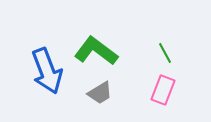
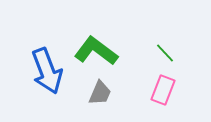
green line: rotated 15 degrees counterclockwise
gray trapezoid: rotated 36 degrees counterclockwise
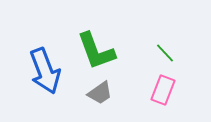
green L-shape: rotated 147 degrees counterclockwise
blue arrow: moved 2 px left
gray trapezoid: rotated 32 degrees clockwise
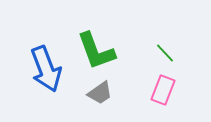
blue arrow: moved 1 px right, 2 px up
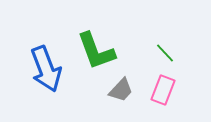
gray trapezoid: moved 21 px right, 3 px up; rotated 12 degrees counterclockwise
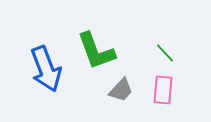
pink rectangle: rotated 16 degrees counterclockwise
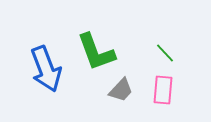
green L-shape: moved 1 px down
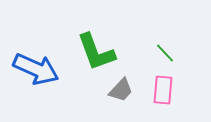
blue arrow: moved 10 px left; rotated 45 degrees counterclockwise
